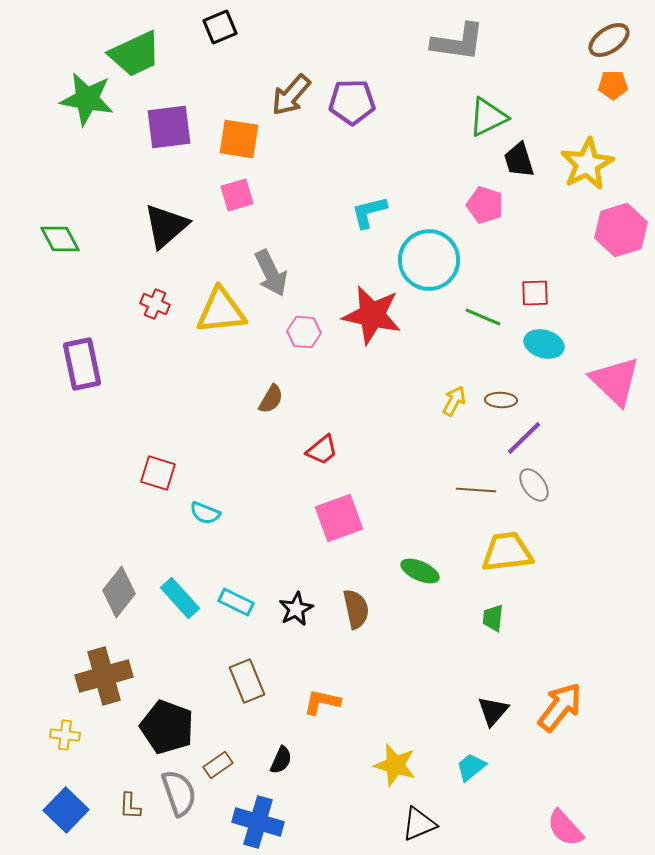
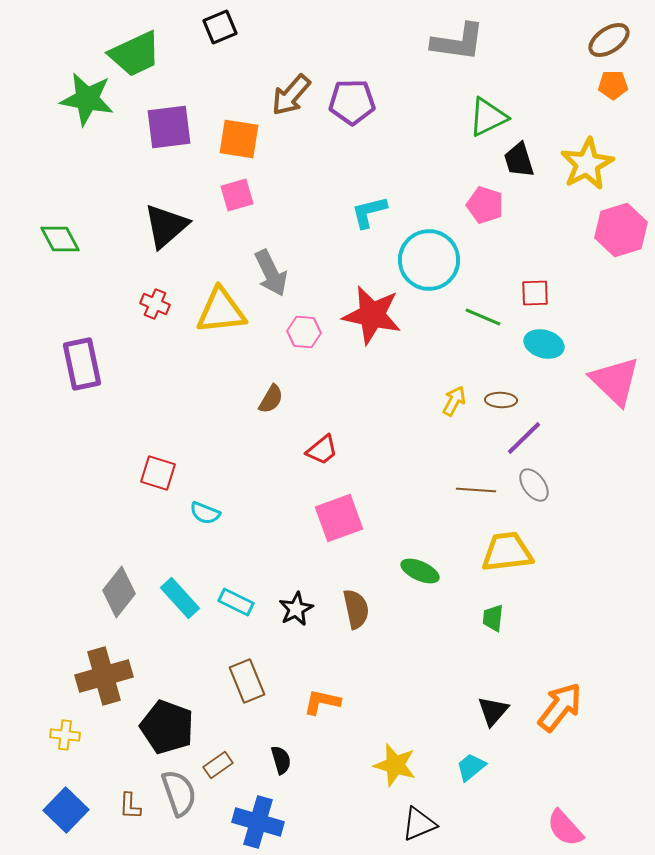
black semicircle at (281, 760): rotated 40 degrees counterclockwise
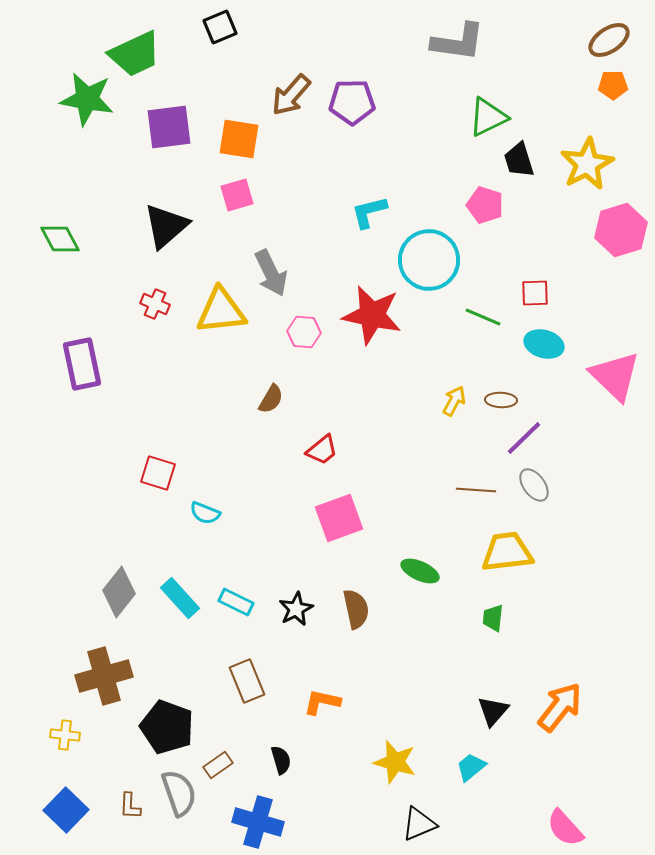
pink triangle at (615, 381): moved 5 px up
yellow star at (395, 765): moved 3 px up
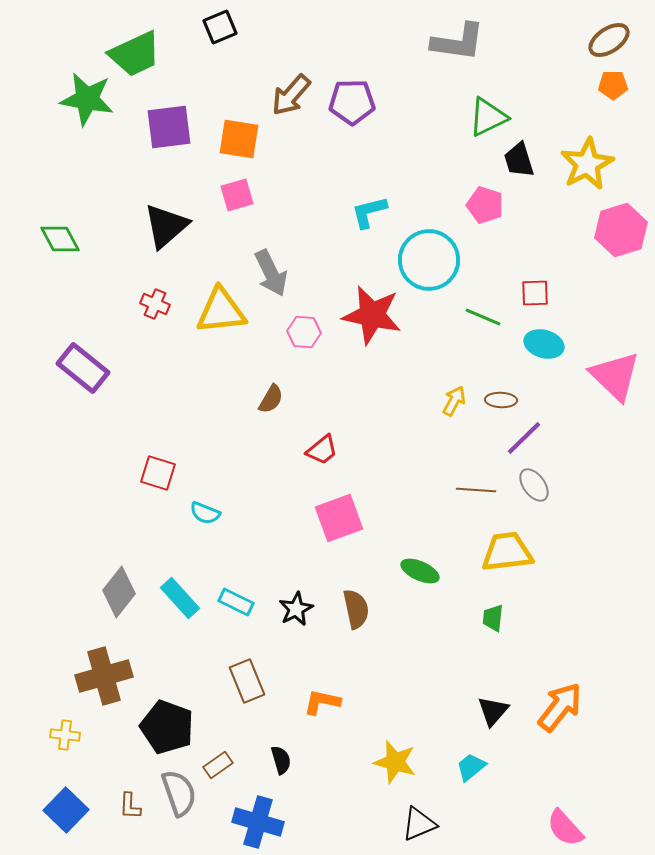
purple rectangle at (82, 364): moved 1 px right, 4 px down; rotated 39 degrees counterclockwise
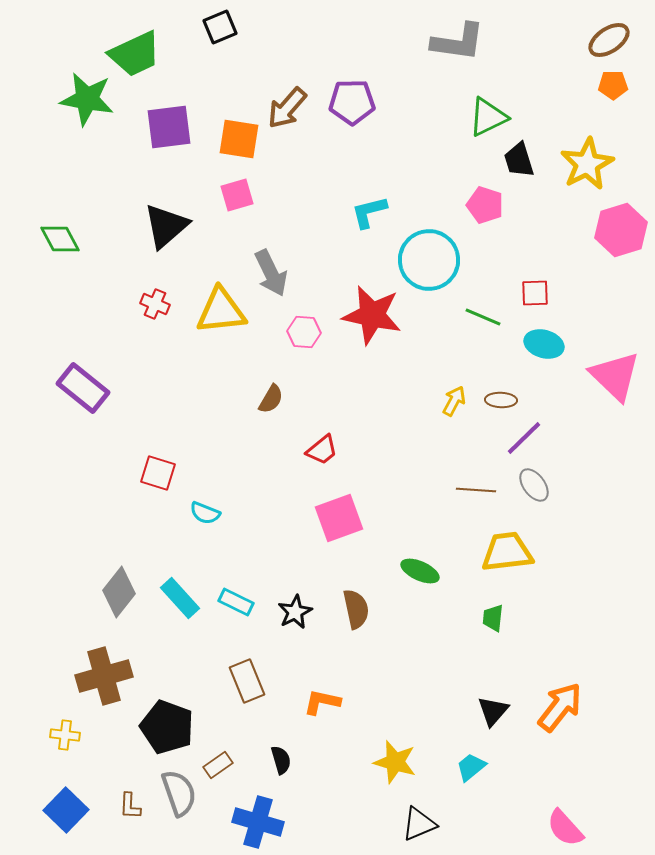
brown arrow at (291, 95): moved 4 px left, 13 px down
purple rectangle at (83, 368): moved 20 px down
black star at (296, 609): moved 1 px left, 3 px down
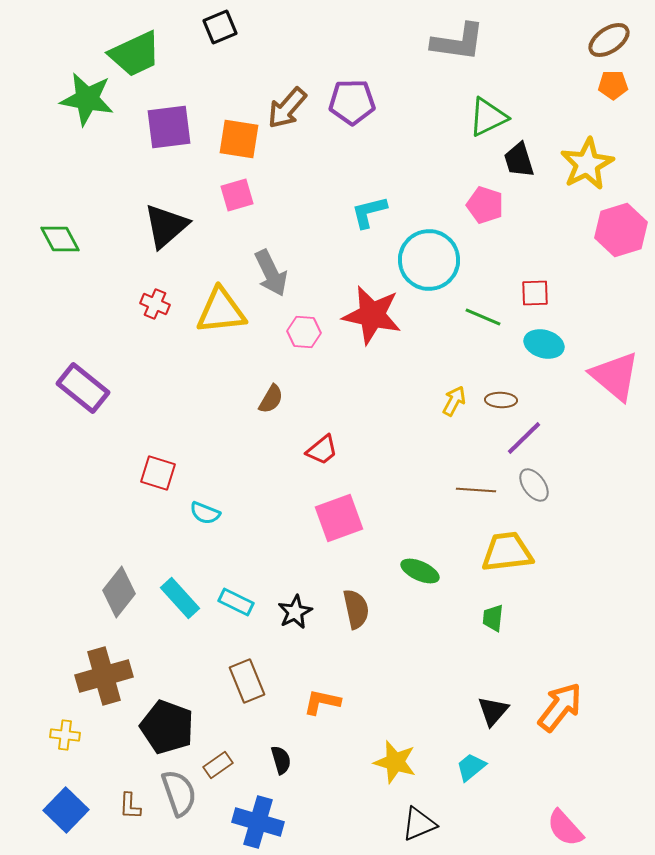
pink triangle at (615, 376): rotated 4 degrees counterclockwise
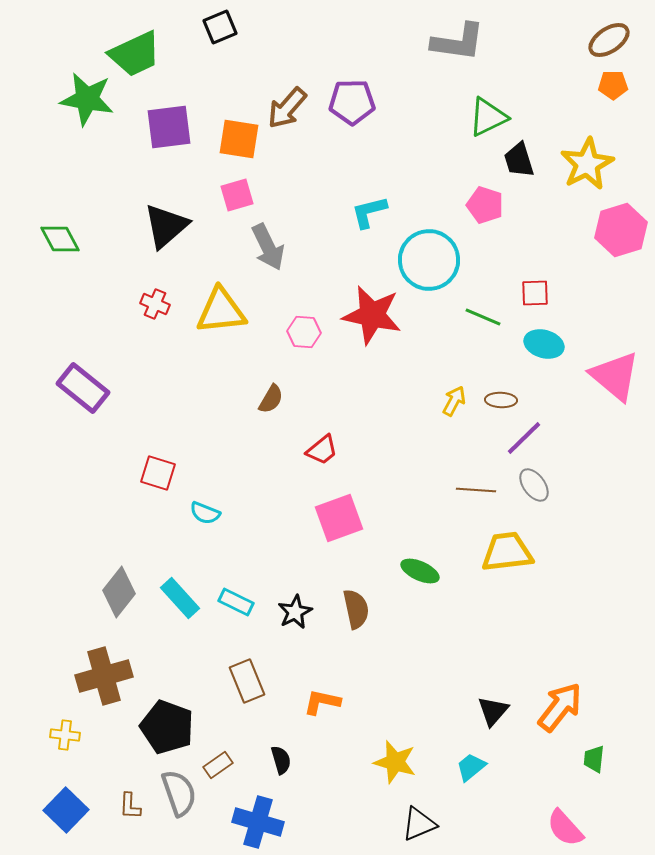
gray arrow at (271, 273): moved 3 px left, 26 px up
green trapezoid at (493, 618): moved 101 px right, 141 px down
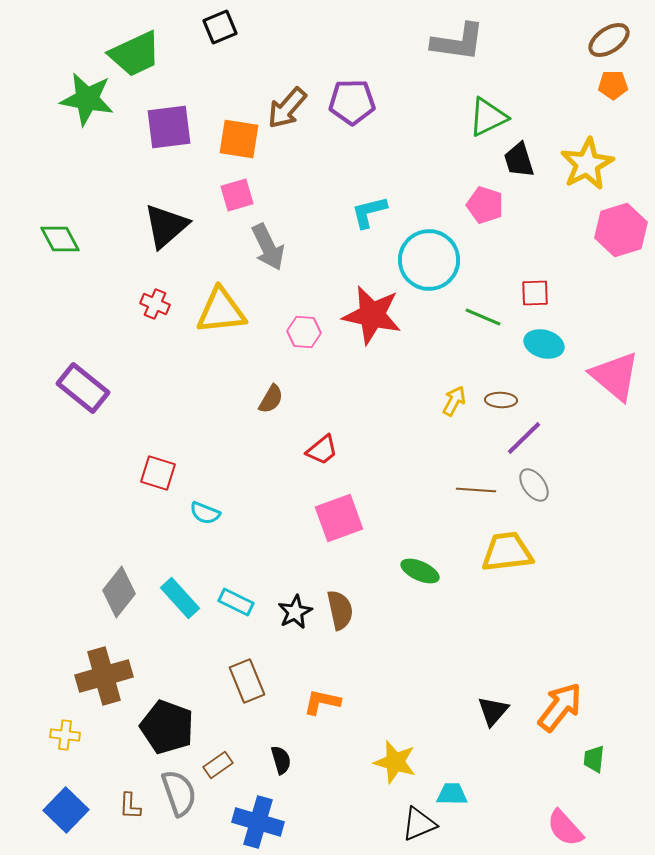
brown semicircle at (356, 609): moved 16 px left, 1 px down
cyan trapezoid at (471, 767): moved 19 px left, 27 px down; rotated 40 degrees clockwise
